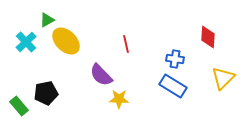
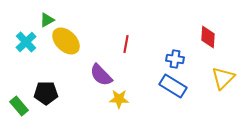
red line: rotated 24 degrees clockwise
black pentagon: rotated 10 degrees clockwise
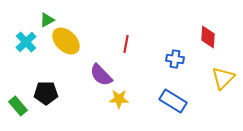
blue rectangle: moved 15 px down
green rectangle: moved 1 px left
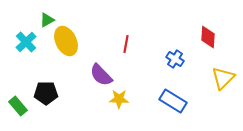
yellow ellipse: rotated 20 degrees clockwise
blue cross: rotated 24 degrees clockwise
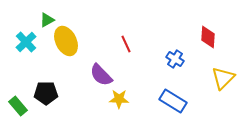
red line: rotated 36 degrees counterclockwise
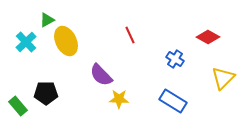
red diamond: rotated 65 degrees counterclockwise
red line: moved 4 px right, 9 px up
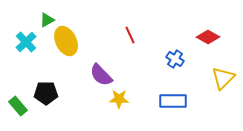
blue rectangle: rotated 32 degrees counterclockwise
